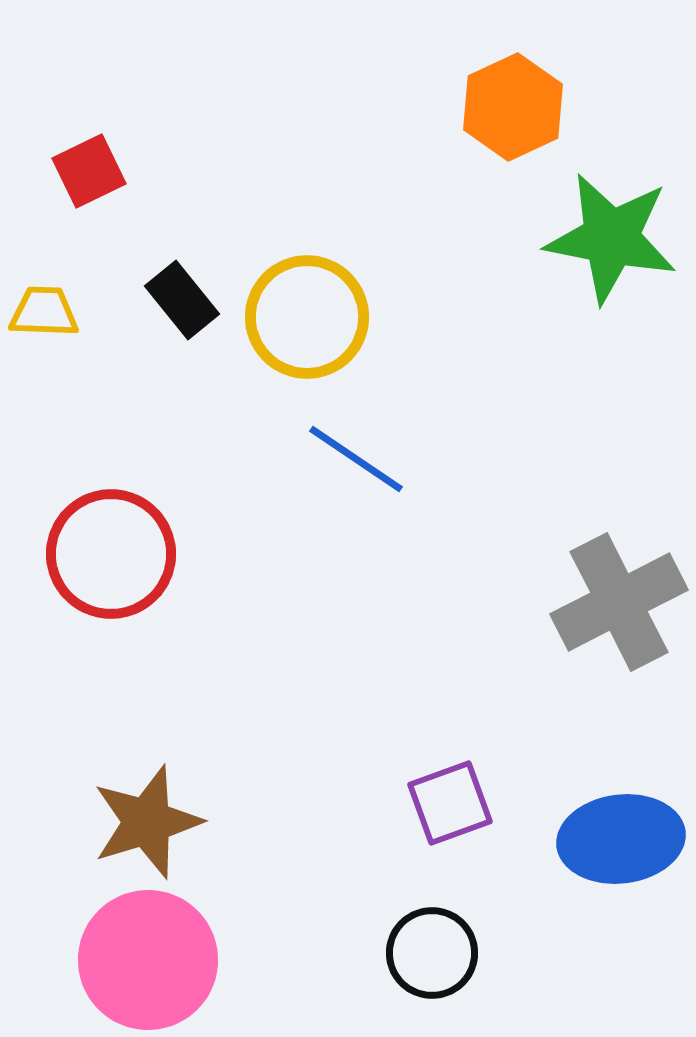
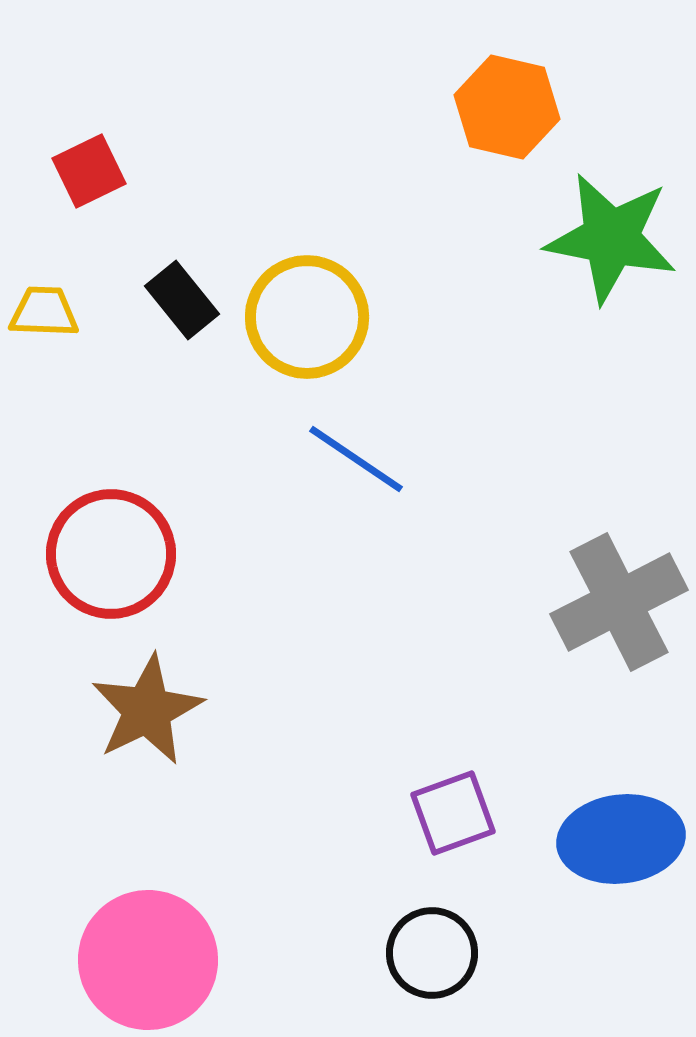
orange hexagon: moved 6 px left; rotated 22 degrees counterclockwise
purple square: moved 3 px right, 10 px down
brown star: moved 112 px up; rotated 9 degrees counterclockwise
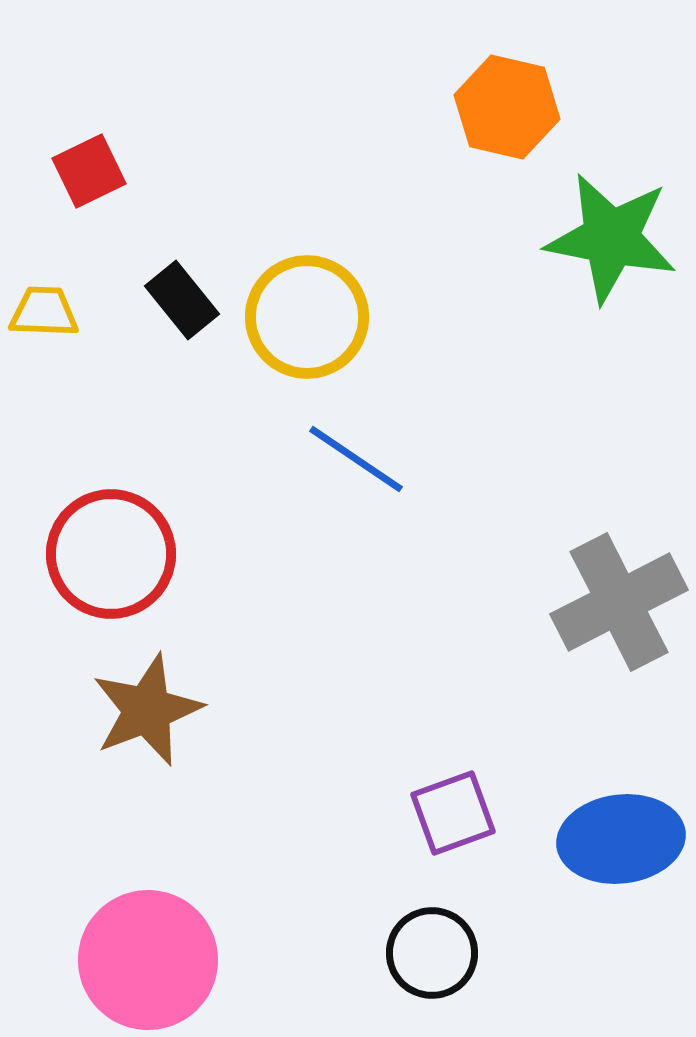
brown star: rotated 5 degrees clockwise
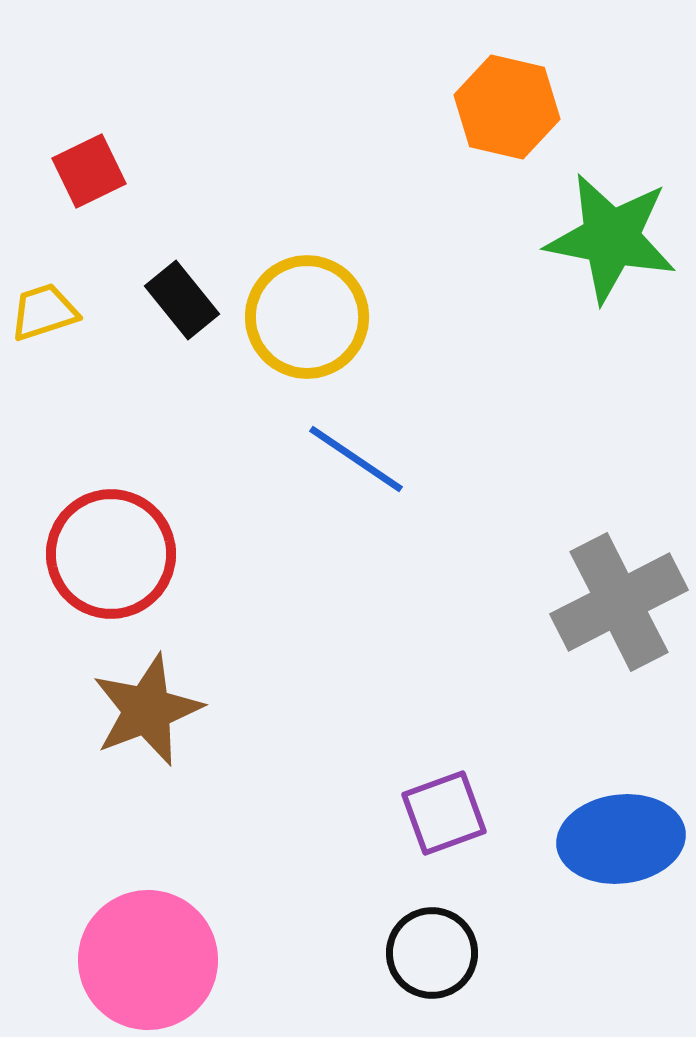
yellow trapezoid: rotated 20 degrees counterclockwise
purple square: moved 9 px left
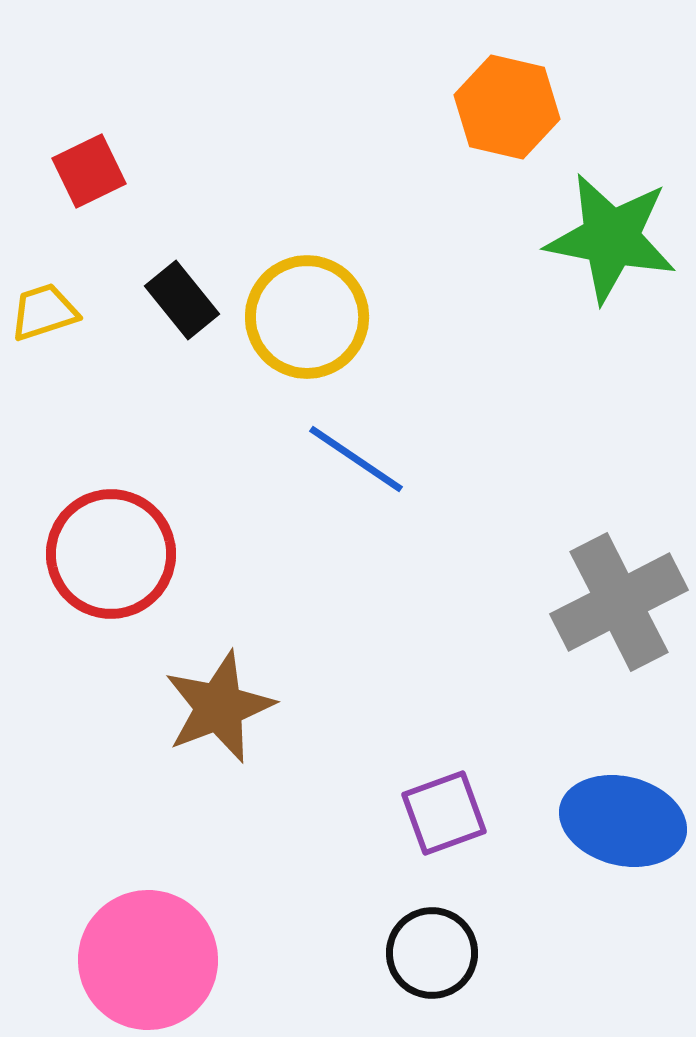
brown star: moved 72 px right, 3 px up
blue ellipse: moved 2 px right, 18 px up; rotated 21 degrees clockwise
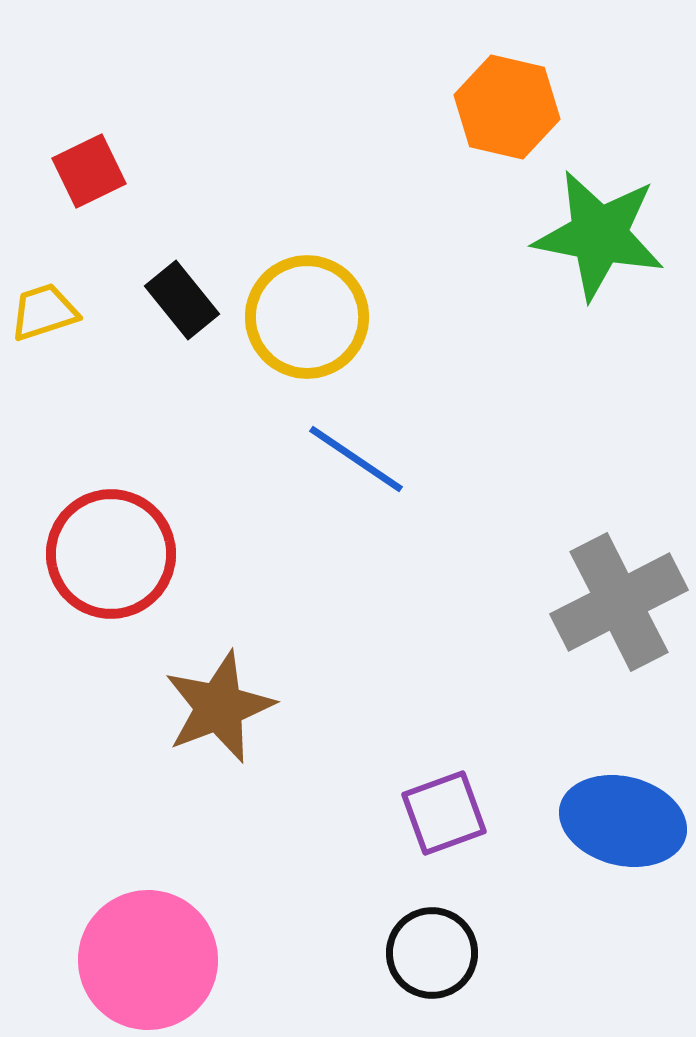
green star: moved 12 px left, 3 px up
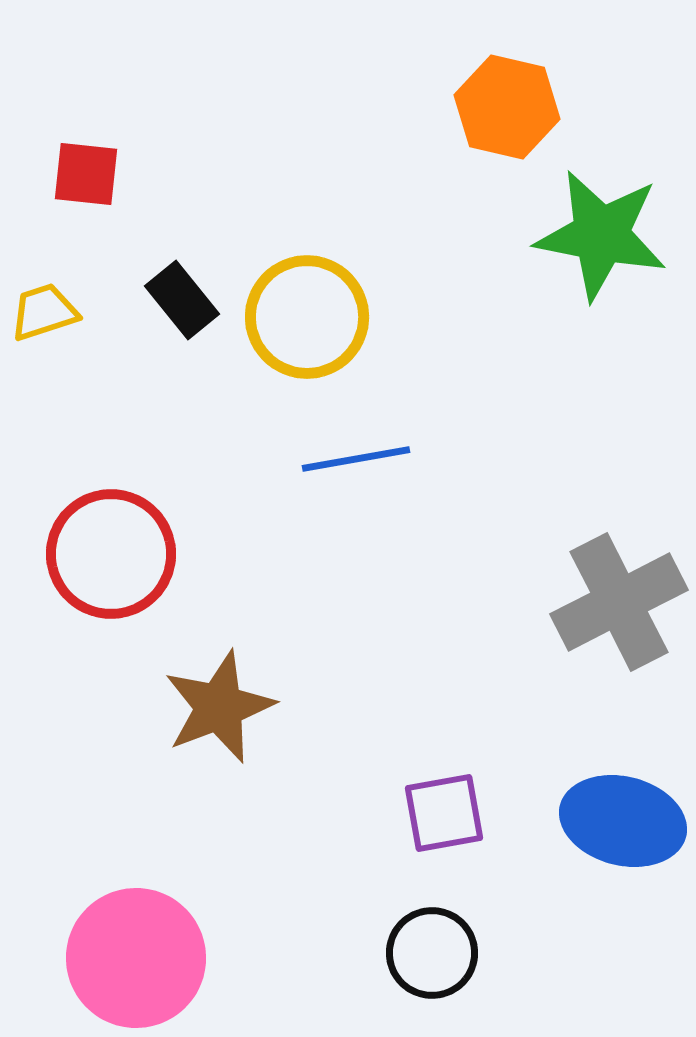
red square: moved 3 px left, 3 px down; rotated 32 degrees clockwise
green star: moved 2 px right
blue line: rotated 44 degrees counterclockwise
purple square: rotated 10 degrees clockwise
pink circle: moved 12 px left, 2 px up
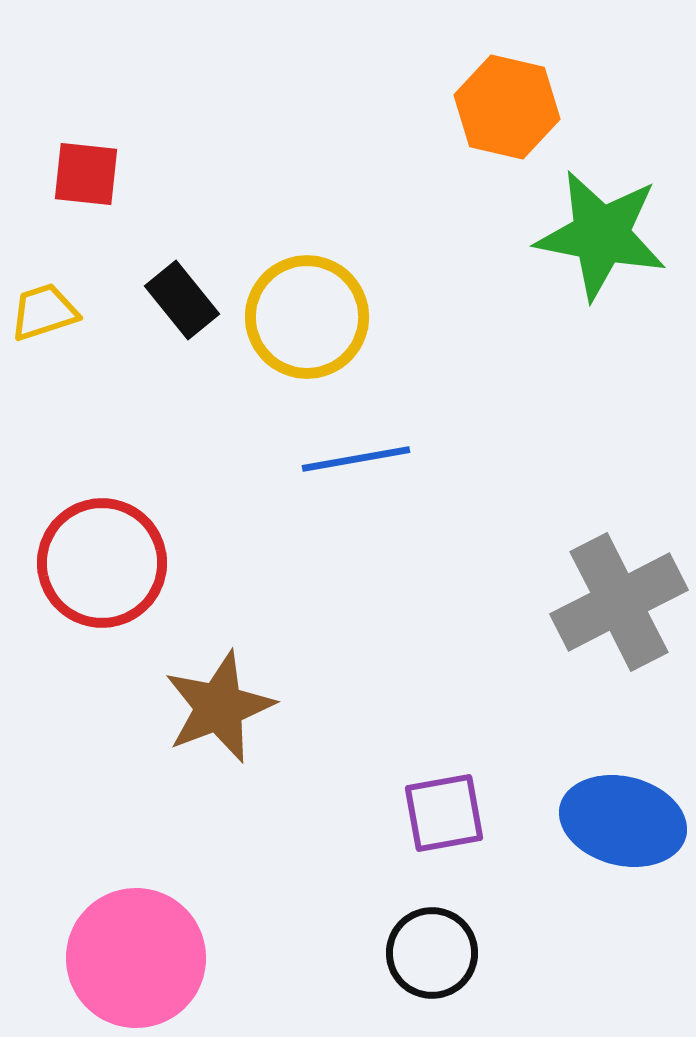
red circle: moved 9 px left, 9 px down
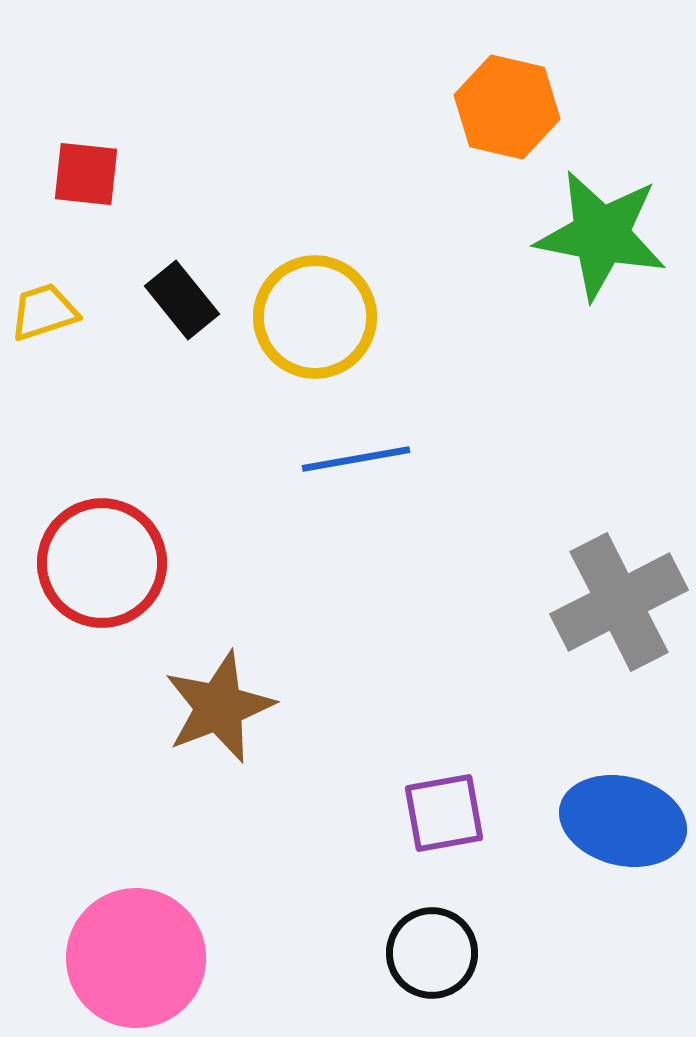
yellow circle: moved 8 px right
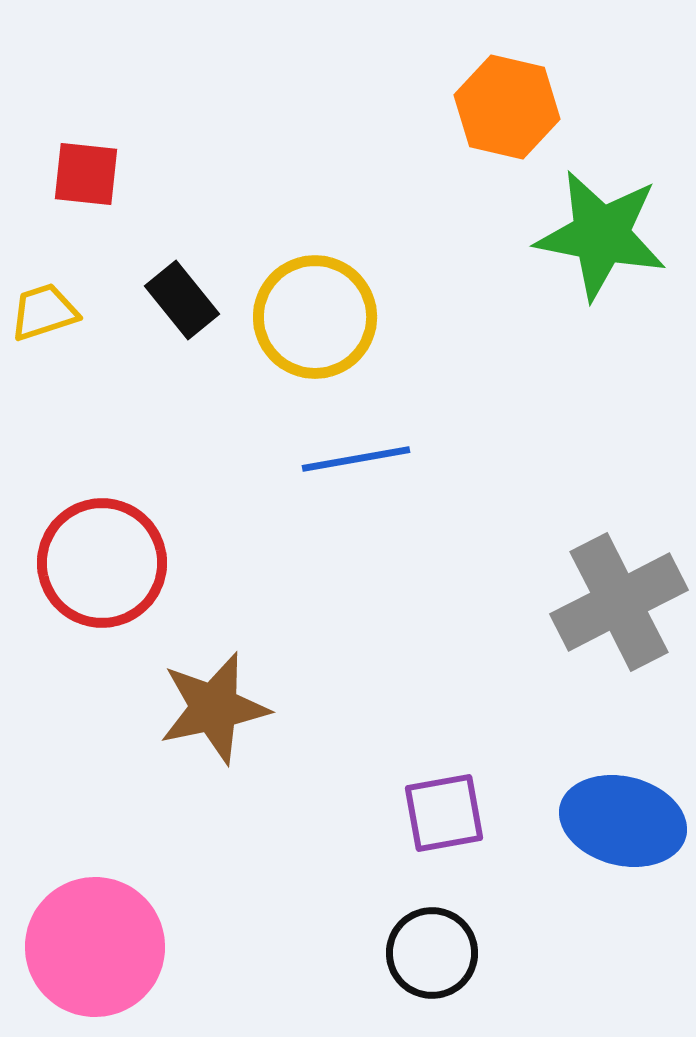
brown star: moved 5 px left, 1 px down; rotated 9 degrees clockwise
pink circle: moved 41 px left, 11 px up
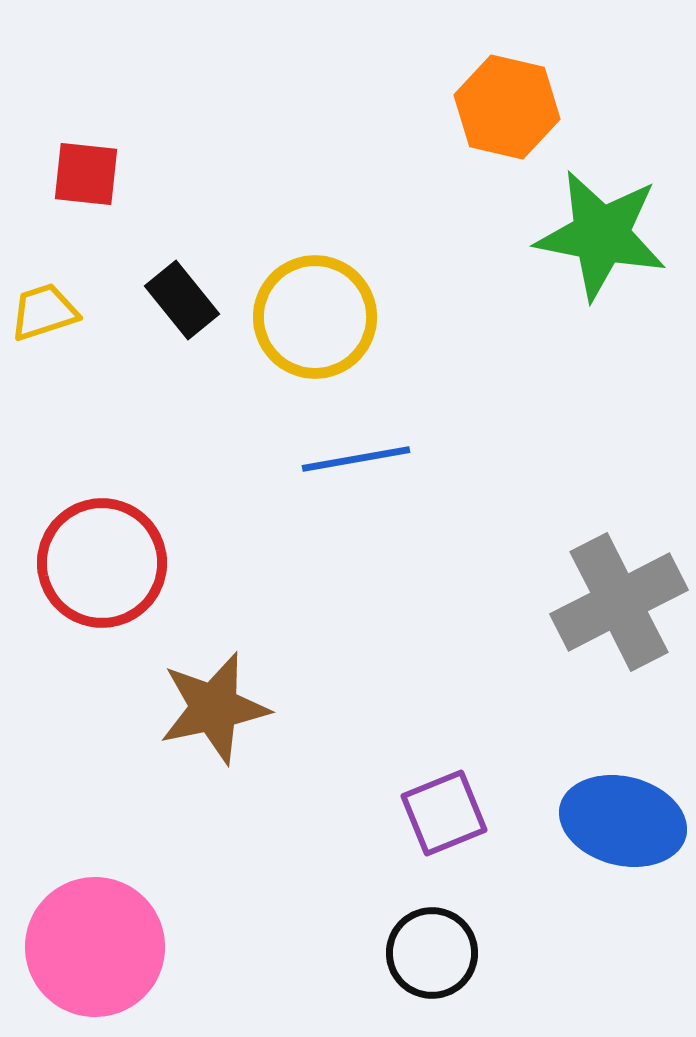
purple square: rotated 12 degrees counterclockwise
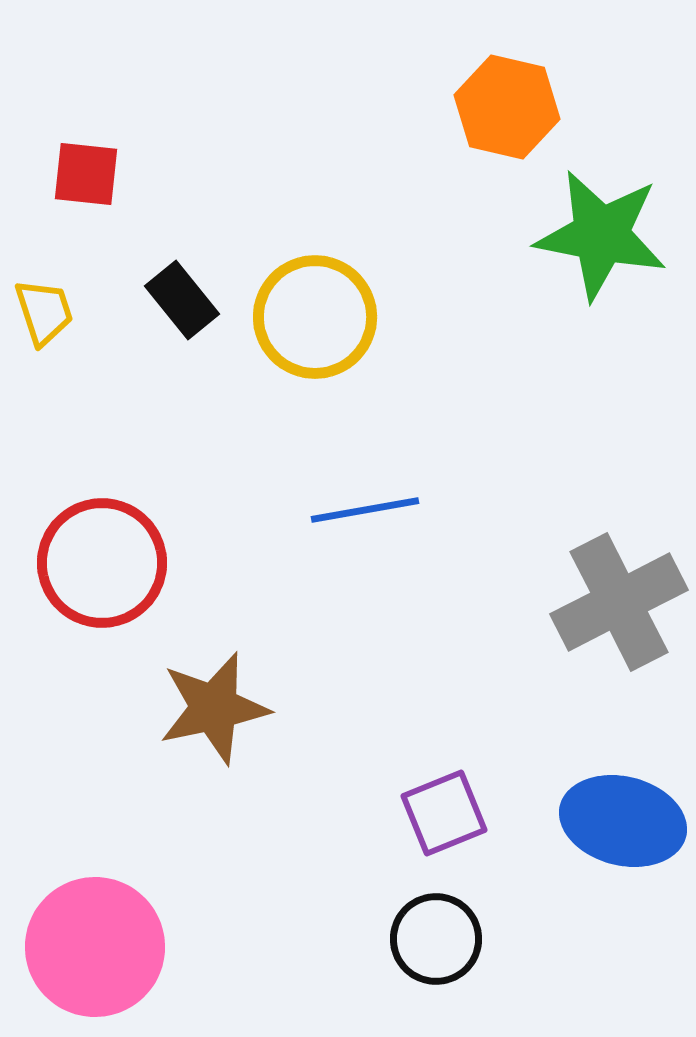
yellow trapezoid: rotated 90 degrees clockwise
blue line: moved 9 px right, 51 px down
black circle: moved 4 px right, 14 px up
